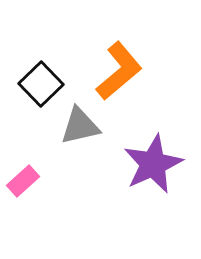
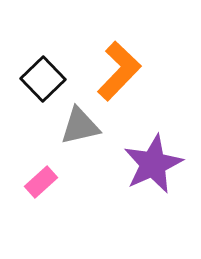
orange L-shape: rotated 6 degrees counterclockwise
black square: moved 2 px right, 5 px up
pink rectangle: moved 18 px right, 1 px down
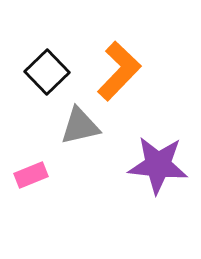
black square: moved 4 px right, 7 px up
purple star: moved 5 px right, 1 px down; rotated 30 degrees clockwise
pink rectangle: moved 10 px left, 7 px up; rotated 20 degrees clockwise
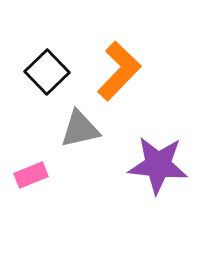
gray triangle: moved 3 px down
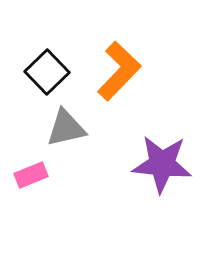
gray triangle: moved 14 px left, 1 px up
purple star: moved 4 px right, 1 px up
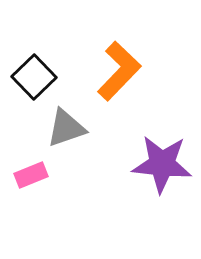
black square: moved 13 px left, 5 px down
gray triangle: rotated 6 degrees counterclockwise
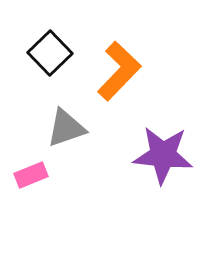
black square: moved 16 px right, 24 px up
purple star: moved 1 px right, 9 px up
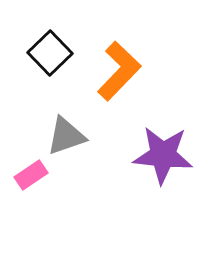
gray triangle: moved 8 px down
pink rectangle: rotated 12 degrees counterclockwise
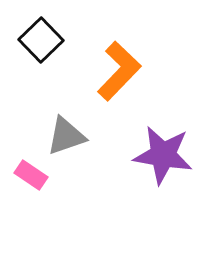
black square: moved 9 px left, 13 px up
purple star: rotated 4 degrees clockwise
pink rectangle: rotated 68 degrees clockwise
